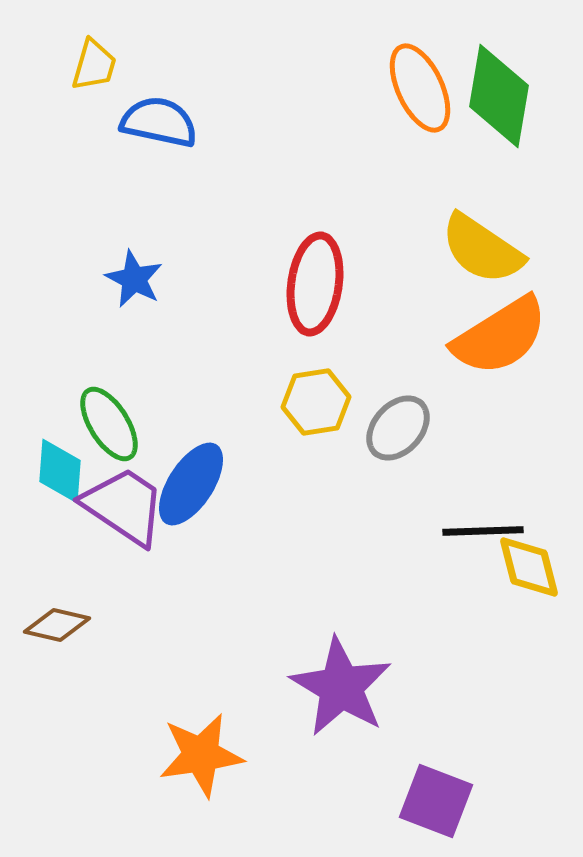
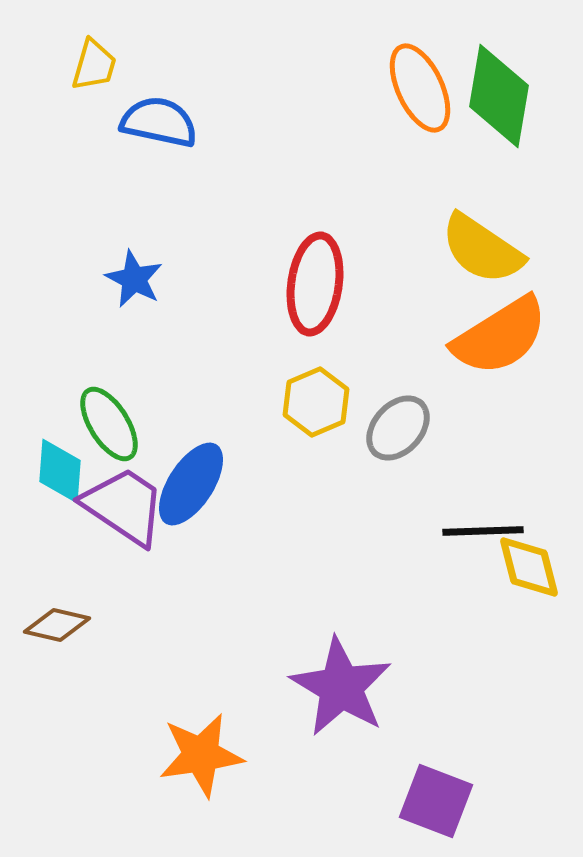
yellow hexagon: rotated 14 degrees counterclockwise
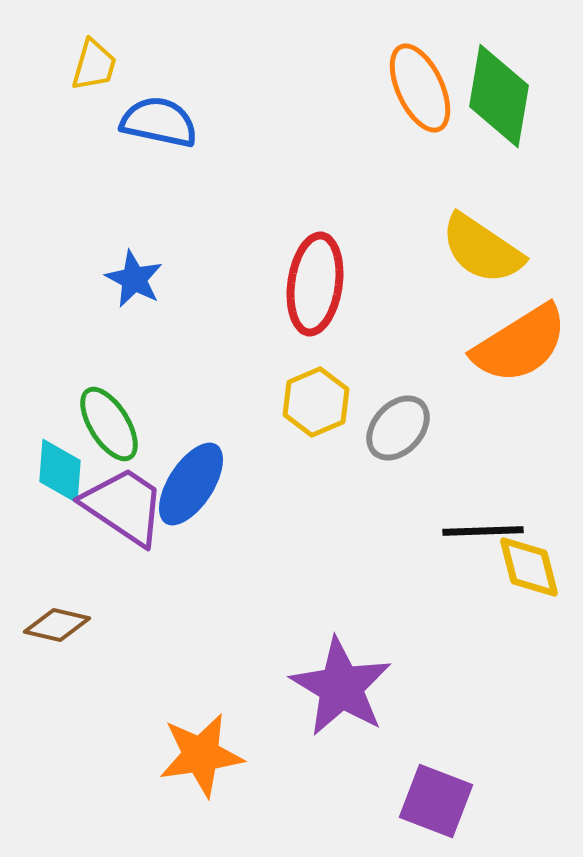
orange semicircle: moved 20 px right, 8 px down
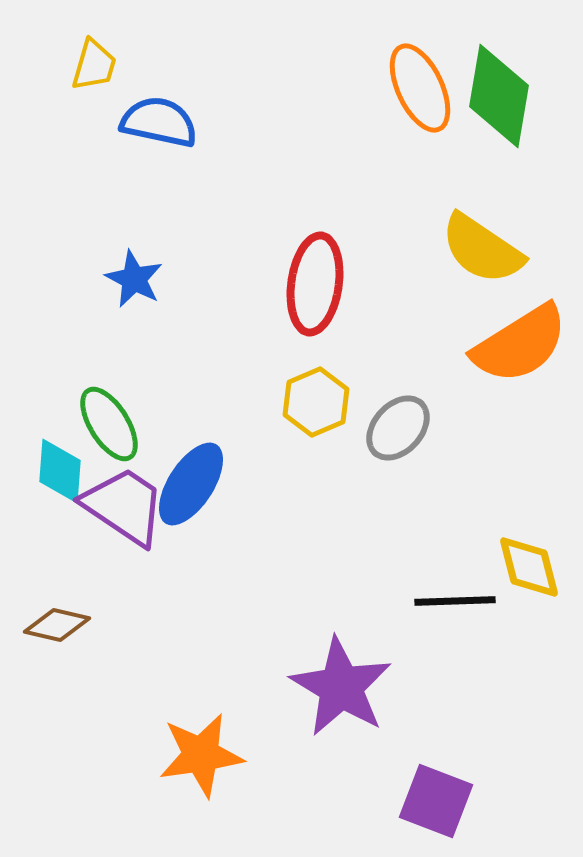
black line: moved 28 px left, 70 px down
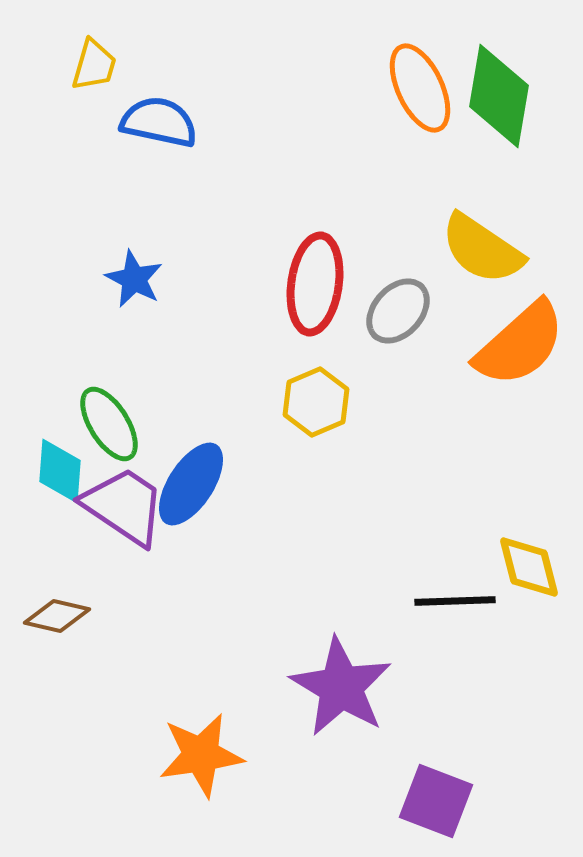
orange semicircle: rotated 10 degrees counterclockwise
gray ellipse: moved 117 px up
brown diamond: moved 9 px up
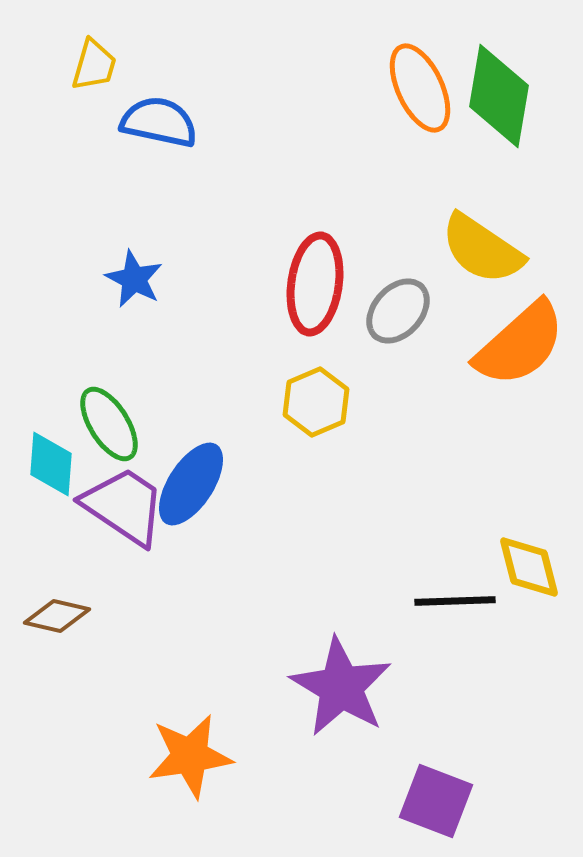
cyan diamond: moved 9 px left, 7 px up
orange star: moved 11 px left, 1 px down
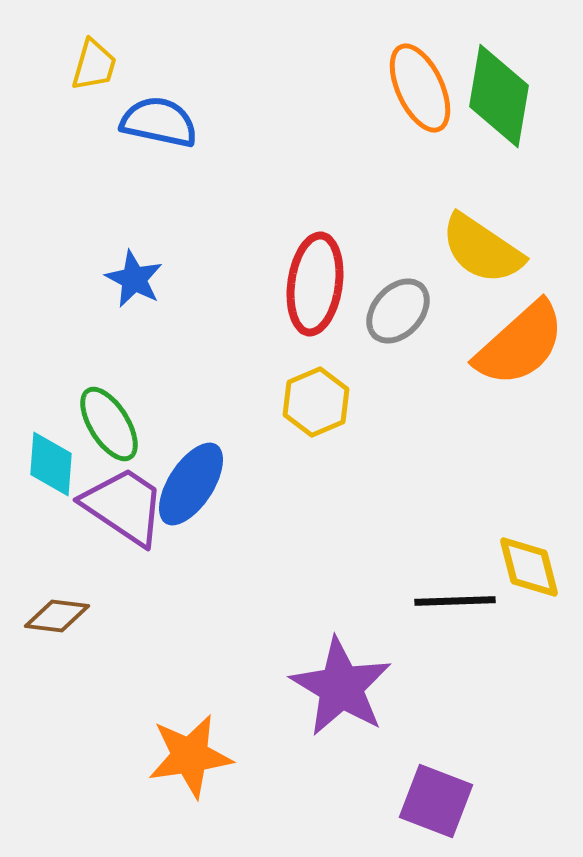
brown diamond: rotated 6 degrees counterclockwise
